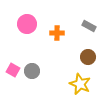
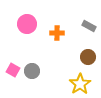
yellow star: rotated 15 degrees clockwise
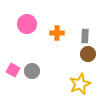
gray rectangle: moved 4 px left, 10 px down; rotated 64 degrees clockwise
brown circle: moved 3 px up
yellow star: rotated 10 degrees clockwise
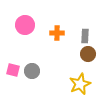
pink circle: moved 2 px left, 1 px down
pink square: rotated 16 degrees counterclockwise
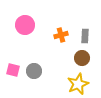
orange cross: moved 4 px right, 2 px down; rotated 16 degrees counterclockwise
brown circle: moved 6 px left, 4 px down
gray circle: moved 2 px right
yellow star: moved 2 px left
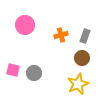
gray rectangle: rotated 16 degrees clockwise
gray circle: moved 2 px down
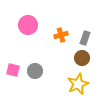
pink circle: moved 3 px right
gray rectangle: moved 2 px down
gray circle: moved 1 px right, 2 px up
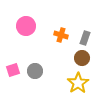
pink circle: moved 2 px left, 1 px down
orange cross: rotated 32 degrees clockwise
pink square: rotated 32 degrees counterclockwise
yellow star: moved 1 px up; rotated 10 degrees counterclockwise
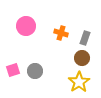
orange cross: moved 2 px up
yellow star: moved 1 px right, 1 px up
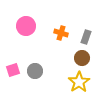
gray rectangle: moved 1 px right, 1 px up
